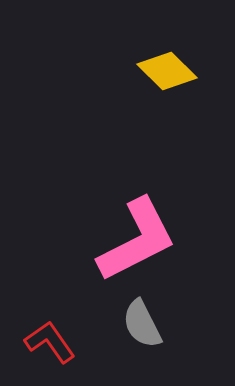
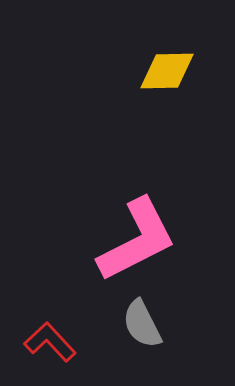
yellow diamond: rotated 46 degrees counterclockwise
red L-shape: rotated 8 degrees counterclockwise
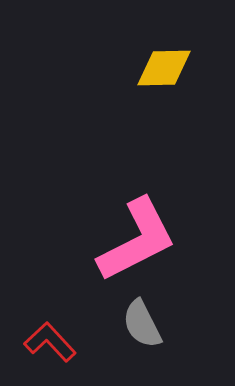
yellow diamond: moved 3 px left, 3 px up
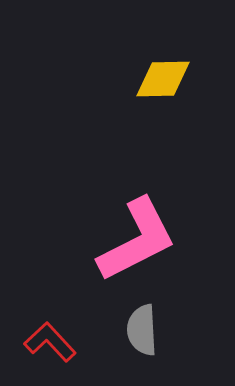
yellow diamond: moved 1 px left, 11 px down
gray semicircle: moved 6 px down; rotated 24 degrees clockwise
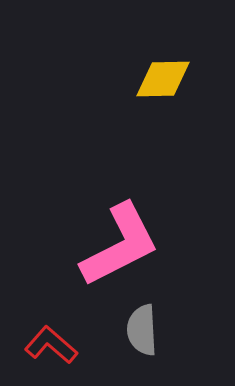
pink L-shape: moved 17 px left, 5 px down
red L-shape: moved 1 px right, 3 px down; rotated 6 degrees counterclockwise
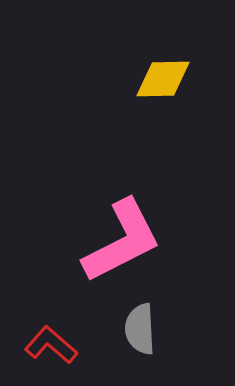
pink L-shape: moved 2 px right, 4 px up
gray semicircle: moved 2 px left, 1 px up
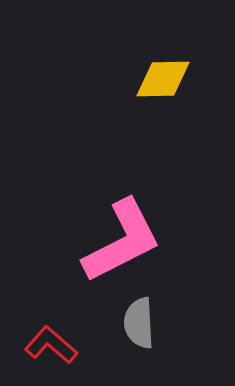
gray semicircle: moved 1 px left, 6 px up
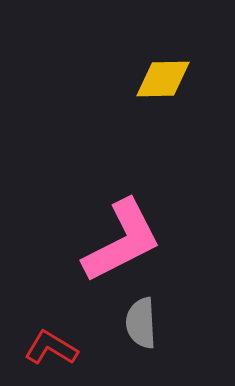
gray semicircle: moved 2 px right
red L-shape: moved 3 px down; rotated 10 degrees counterclockwise
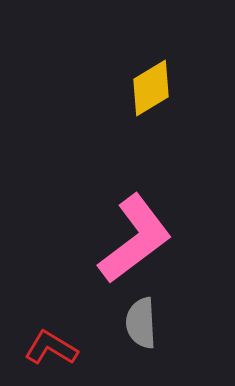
yellow diamond: moved 12 px left, 9 px down; rotated 30 degrees counterclockwise
pink L-shape: moved 13 px right, 2 px up; rotated 10 degrees counterclockwise
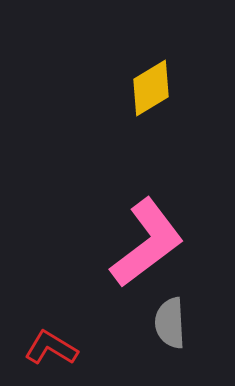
pink L-shape: moved 12 px right, 4 px down
gray semicircle: moved 29 px right
